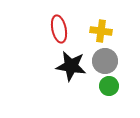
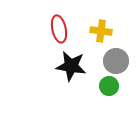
gray circle: moved 11 px right
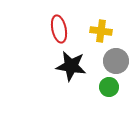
green circle: moved 1 px down
